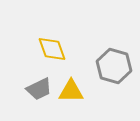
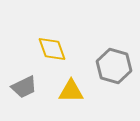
gray trapezoid: moved 15 px left, 2 px up
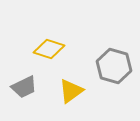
yellow diamond: moved 3 px left; rotated 52 degrees counterclockwise
yellow triangle: rotated 36 degrees counterclockwise
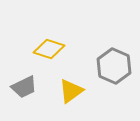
gray hexagon: rotated 8 degrees clockwise
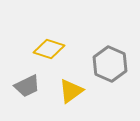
gray hexagon: moved 4 px left, 2 px up
gray trapezoid: moved 3 px right, 1 px up
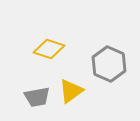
gray hexagon: moved 1 px left
gray trapezoid: moved 10 px right, 11 px down; rotated 16 degrees clockwise
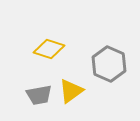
gray trapezoid: moved 2 px right, 2 px up
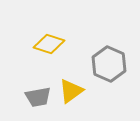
yellow diamond: moved 5 px up
gray trapezoid: moved 1 px left, 2 px down
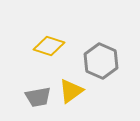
yellow diamond: moved 2 px down
gray hexagon: moved 8 px left, 3 px up
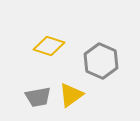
yellow triangle: moved 4 px down
